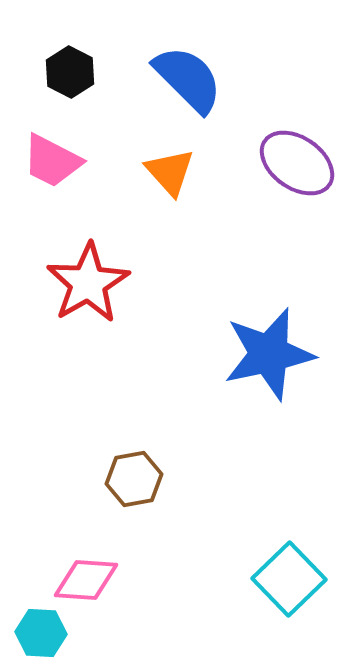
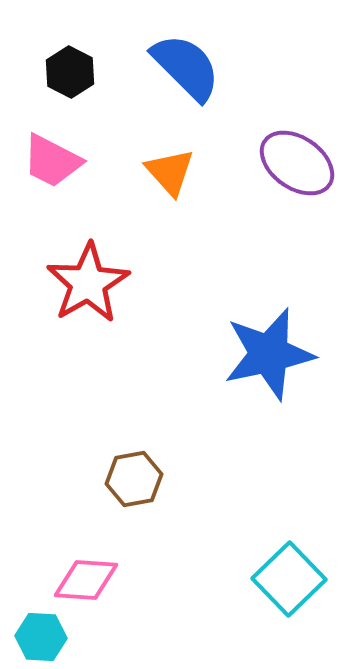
blue semicircle: moved 2 px left, 12 px up
cyan hexagon: moved 4 px down
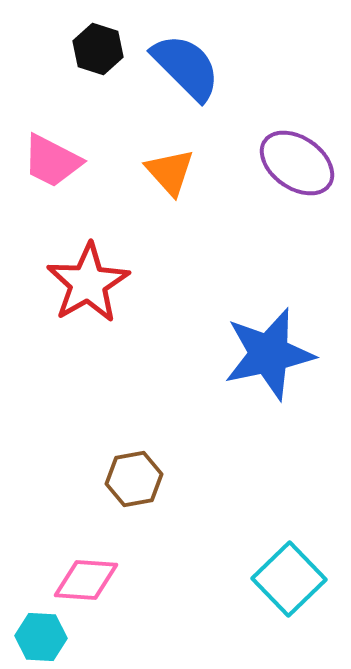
black hexagon: moved 28 px right, 23 px up; rotated 9 degrees counterclockwise
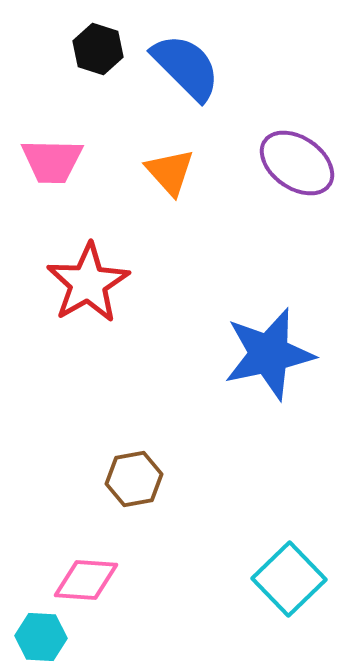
pink trapezoid: rotated 26 degrees counterclockwise
